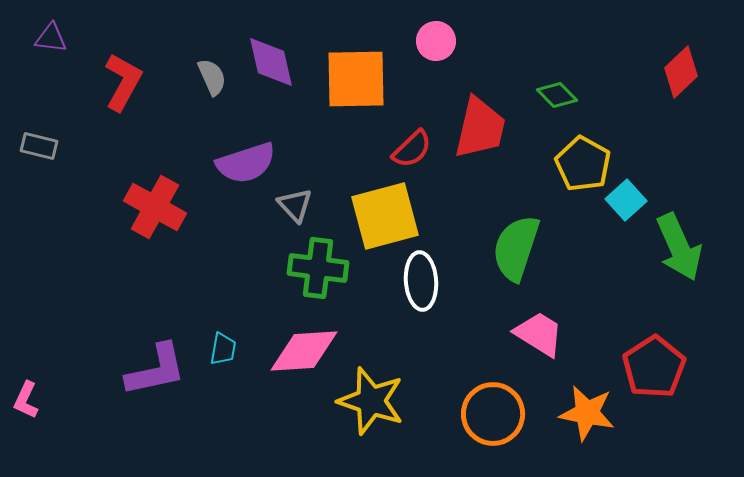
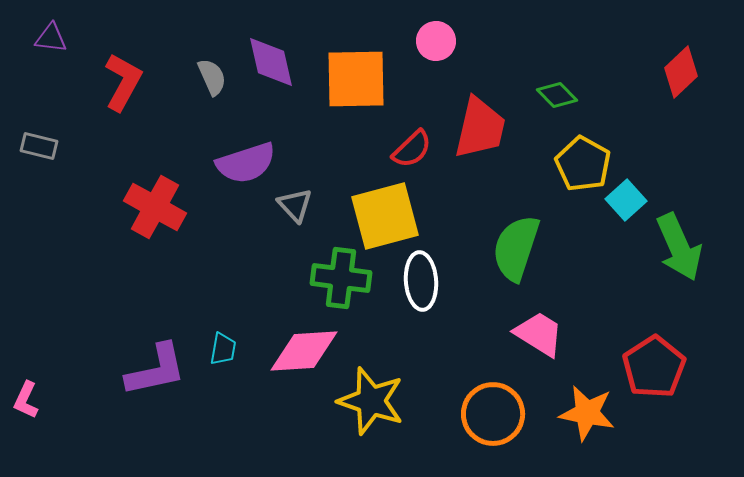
green cross: moved 23 px right, 10 px down
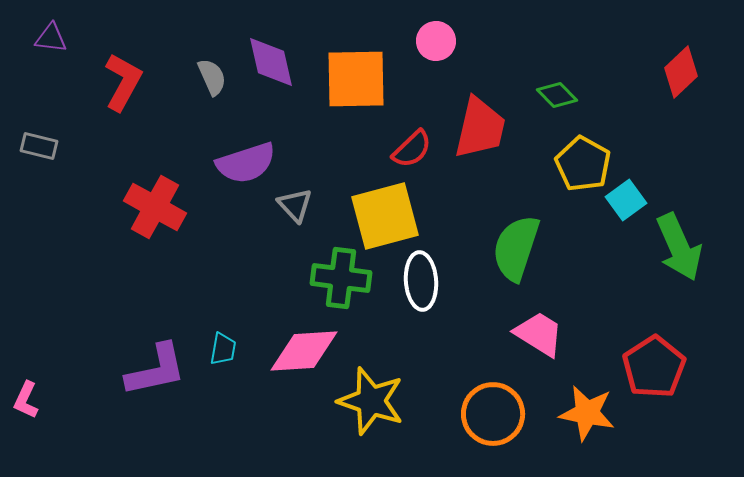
cyan square: rotated 6 degrees clockwise
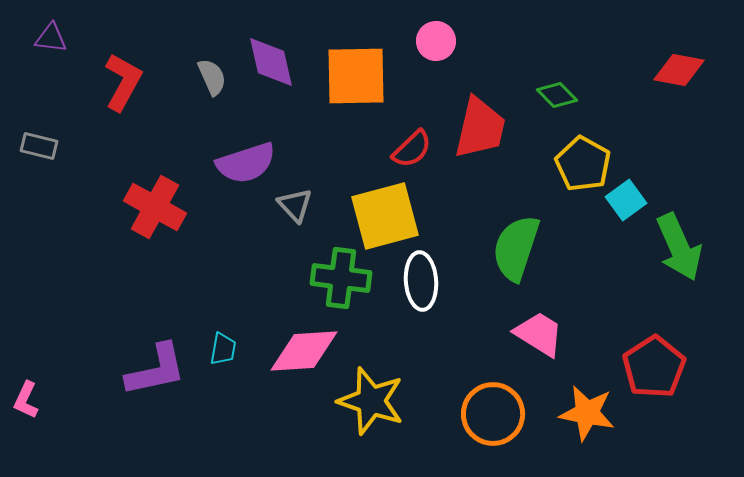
red diamond: moved 2 px left, 2 px up; rotated 54 degrees clockwise
orange square: moved 3 px up
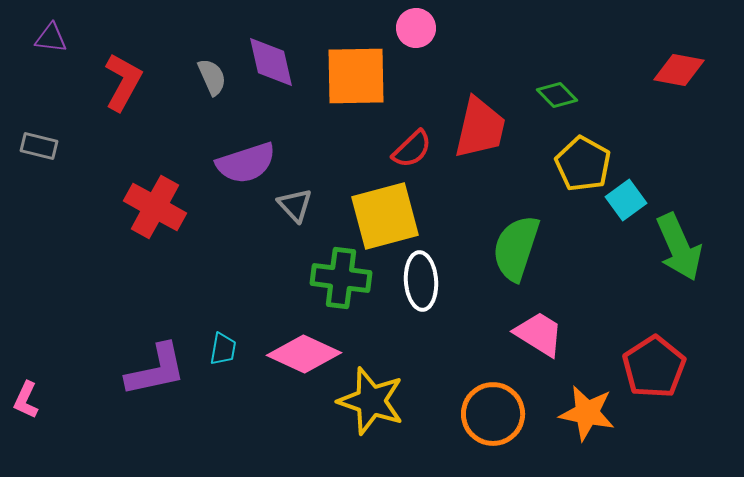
pink circle: moved 20 px left, 13 px up
pink diamond: moved 3 px down; rotated 28 degrees clockwise
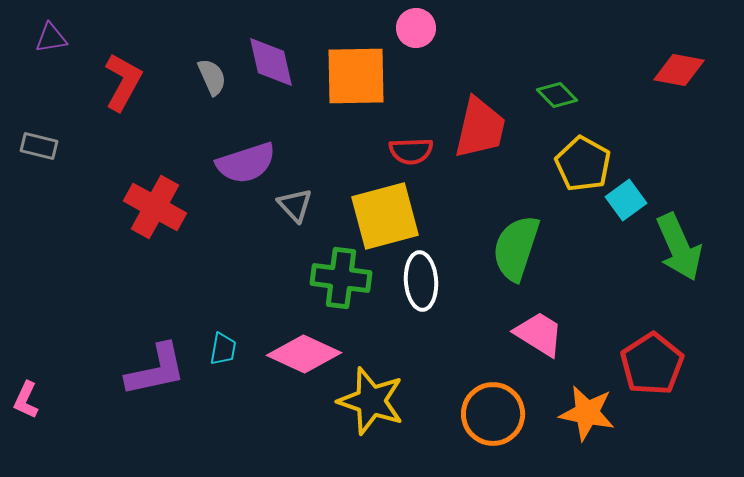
purple triangle: rotated 16 degrees counterclockwise
red semicircle: moved 1 px left, 2 px down; rotated 42 degrees clockwise
red pentagon: moved 2 px left, 3 px up
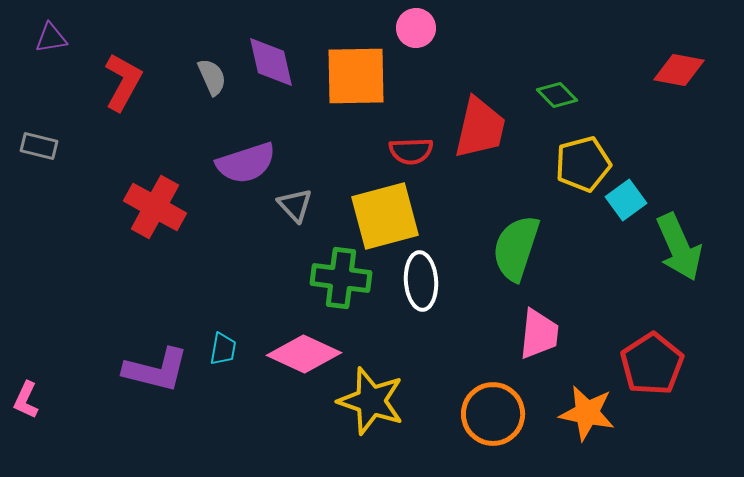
yellow pentagon: rotated 28 degrees clockwise
pink trapezoid: rotated 64 degrees clockwise
purple L-shape: rotated 26 degrees clockwise
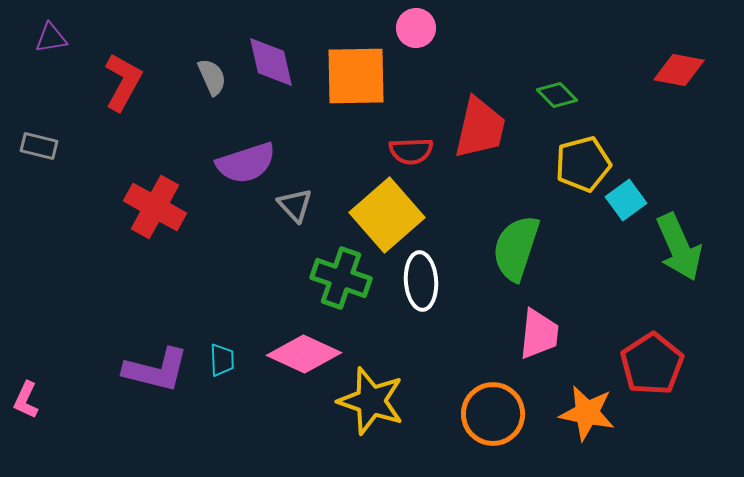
yellow square: moved 2 px right, 1 px up; rotated 26 degrees counterclockwise
green cross: rotated 12 degrees clockwise
cyan trapezoid: moved 1 px left, 11 px down; rotated 12 degrees counterclockwise
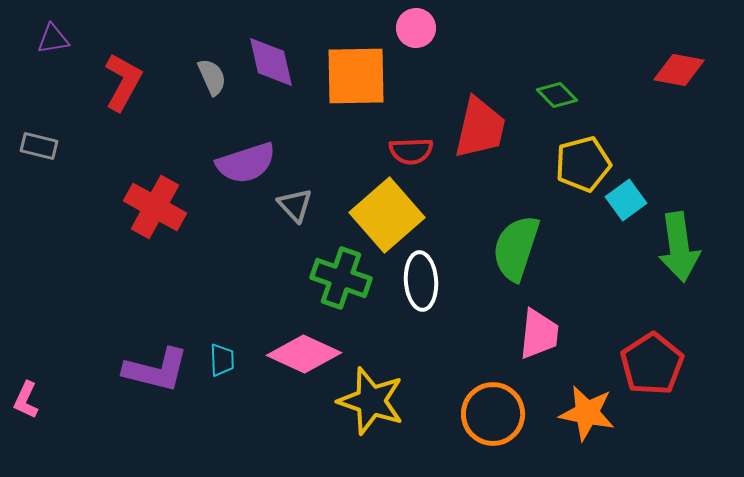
purple triangle: moved 2 px right, 1 px down
green arrow: rotated 16 degrees clockwise
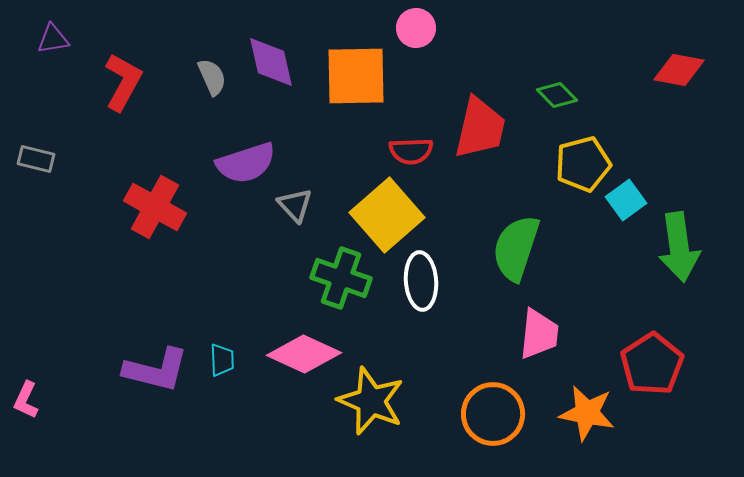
gray rectangle: moved 3 px left, 13 px down
yellow star: rotated 4 degrees clockwise
